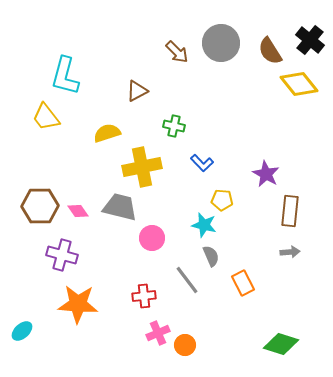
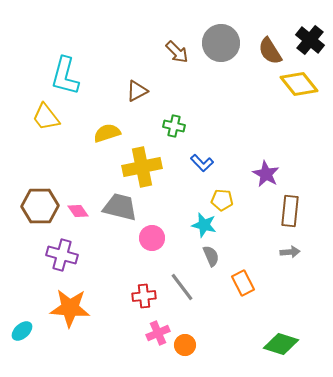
gray line: moved 5 px left, 7 px down
orange star: moved 8 px left, 4 px down
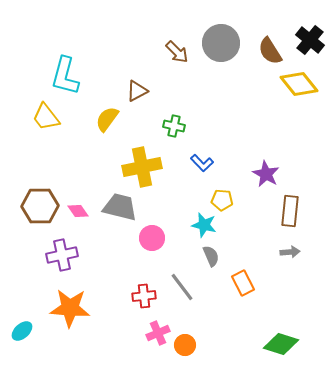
yellow semicircle: moved 14 px up; rotated 36 degrees counterclockwise
purple cross: rotated 28 degrees counterclockwise
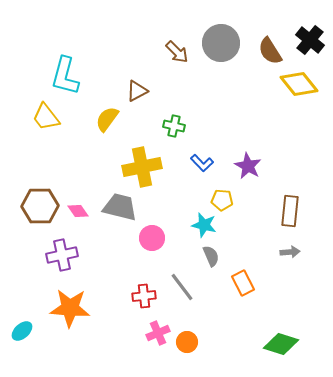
purple star: moved 18 px left, 8 px up
orange circle: moved 2 px right, 3 px up
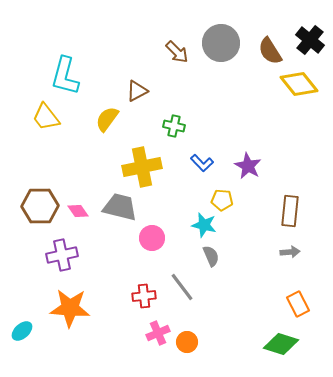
orange rectangle: moved 55 px right, 21 px down
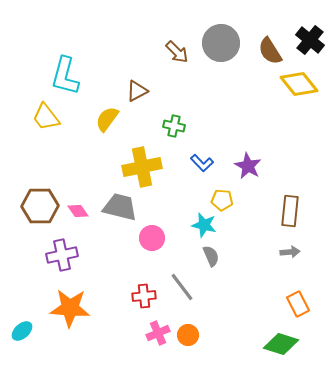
orange circle: moved 1 px right, 7 px up
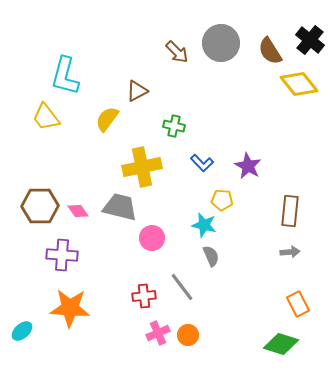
purple cross: rotated 16 degrees clockwise
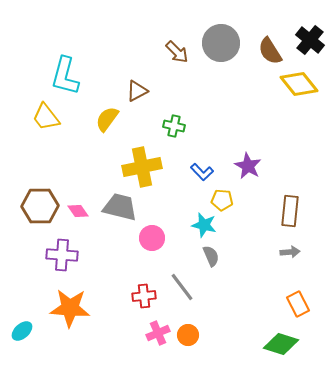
blue L-shape: moved 9 px down
